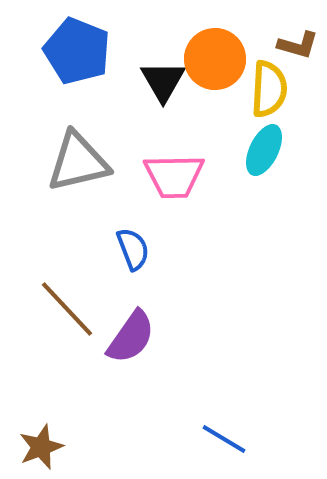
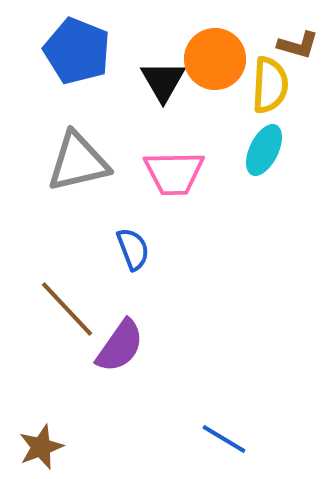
yellow semicircle: moved 1 px right, 4 px up
pink trapezoid: moved 3 px up
purple semicircle: moved 11 px left, 9 px down
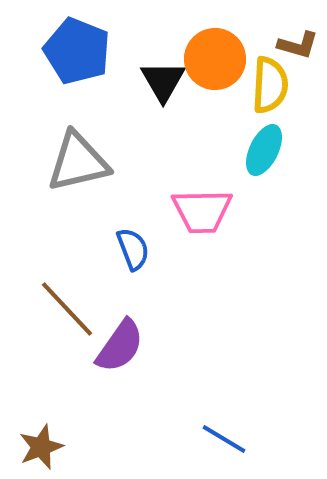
pink trapezoid: moved 28 px right, 38 px down
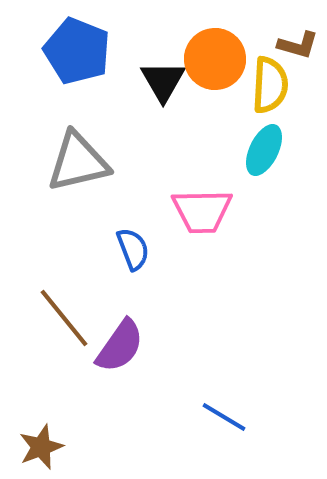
brown line: moved 3 px left, 9 px down; rotated 4 degrees clockwise
blue line: moved 22 px up
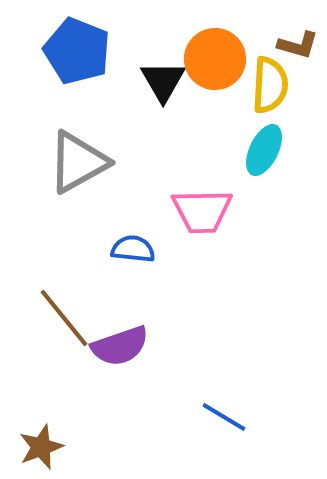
gray triangle: rotated 16 degrees counterclockwise
blue semicircle: rotated 63 degrees counterclockwise
purple semicircle: rotated 36 degrees clockwise
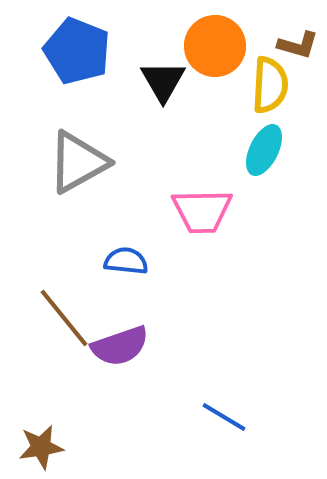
orange circle: moved 13 px up
blue semicircle: moved 7 px left, 12 px down
brown star: rotated 12 degrees clockwise
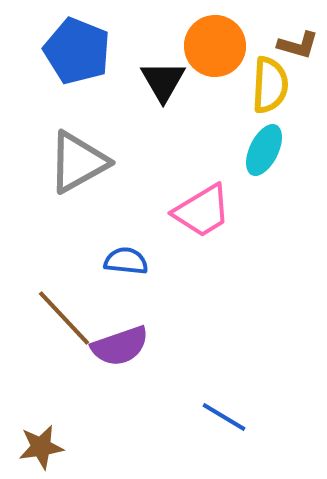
pink trapezoid: rotated 30 degrees counterclockwise
brown line: rotated 4 degrees counterclockwise
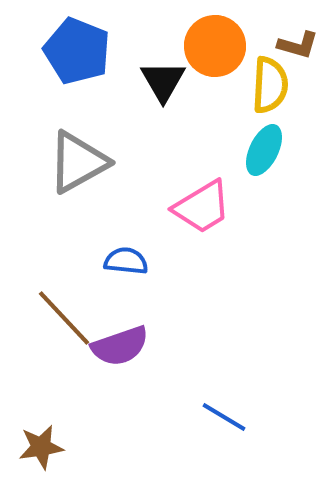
pink trapezoid: moved 4 px up
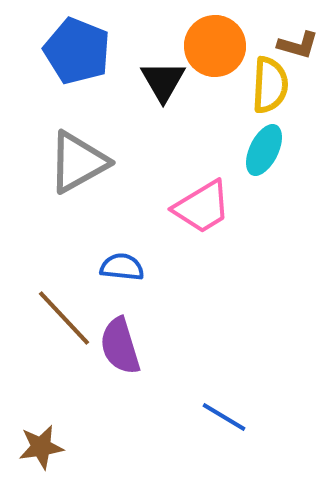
blue semicircle: moved 4 px left, 6 px down
purple semicircle: rotated 92 degrees clockwise
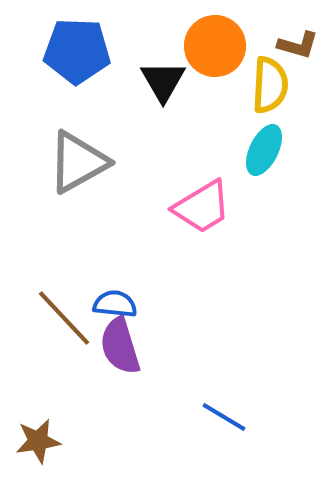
blue pentagon: rotated 20 degrees counterclockwise
blue semicircle: moved 7 px left, 37 px down
brown star: moved 3 px left, 6 px up
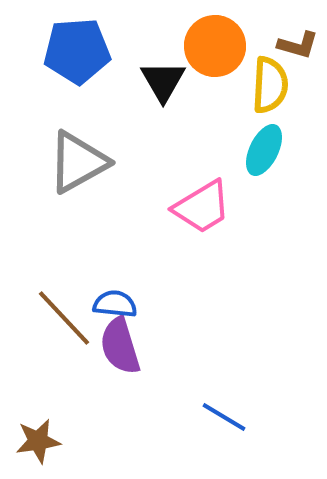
blue pentagon: rotated 6 degrees counterclockwise
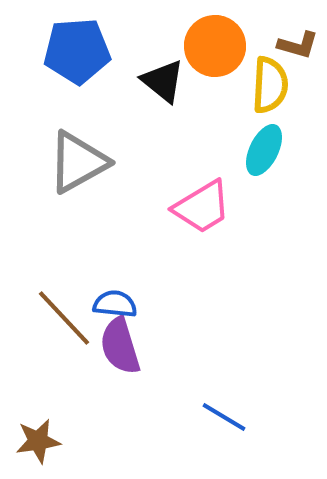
black triangle: rotated 21 degrees counterclockwise
